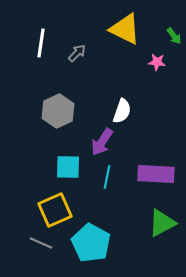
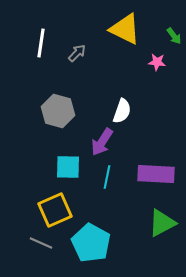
gray hexagon: rotated 20 degrees counterclockwise
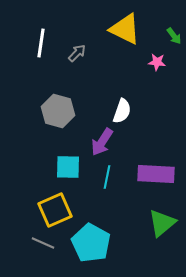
green triangle: rotated 12 degrees counterclockwise
gray line: moved 2 px right
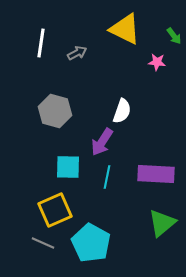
gray arrow: rotated 18 degrees clockwise
gray hexagon: moved 3 px left
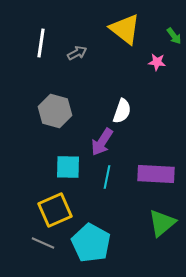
yellow triangle: rotated 12 degrees clockwise
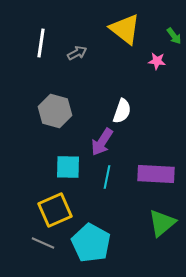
pink star: moved 1 px up
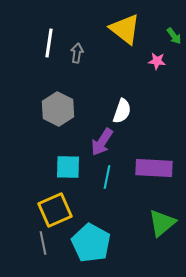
white line: moved 8 px right
gray arrow: rotated 54 degrees counterclockwise
gray hexagon: moved 3 px right, 2 px up; rotated 12 degrees clockwise
purple rectangle: moved 2 px left, 6 px up
gray line: rotated 55 degrees clockwise
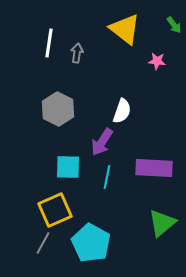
green arrow: moved 11 px up
gray line: rotated 40 degrees clockwise
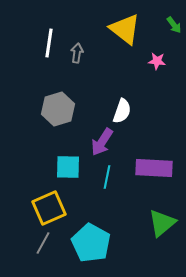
gray hexagon: rotated 16 degrees clockwise
yellow square: moved 6 px left, 2 px up
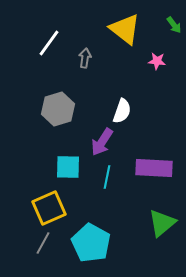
white line: rotated 28 degrees clockwise
gray arrow: moved 8 px right, 5 px down
